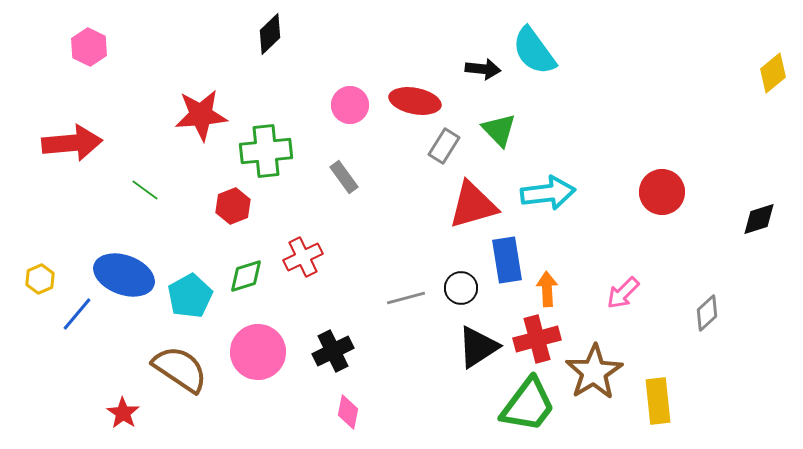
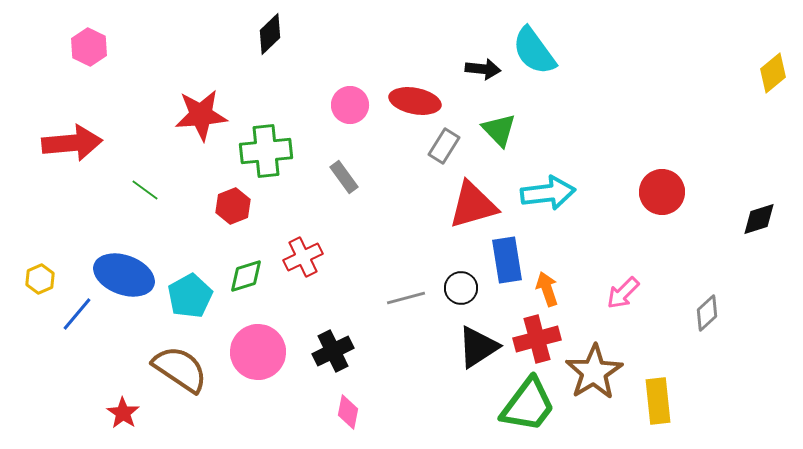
orange arrow at (547, 289): rotated 16 degrees counterclockwise
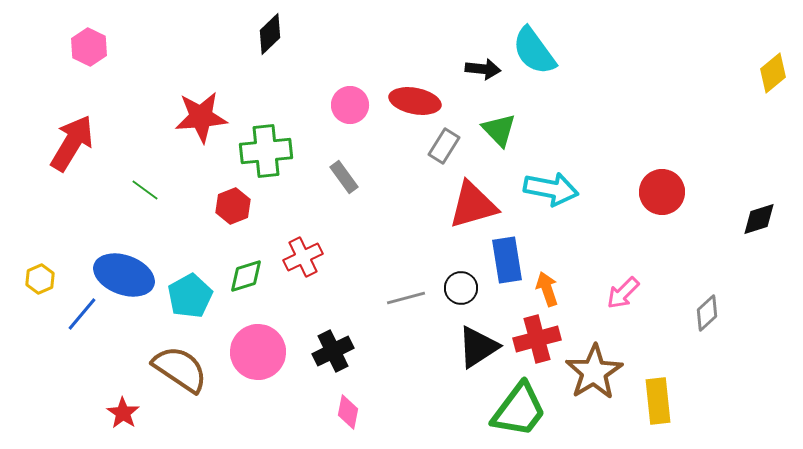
red star at (201, 115): moved 2 px down
red arrow at (72, 143): rotated 54 degrees counterclockwise
cyan arrow at (548, 193): moved 3 px right, 4 px up; rotated 18 degrees clockwise
blue line at (77, 314): moved 5 px right
green trapezoid at (528, 405): moved 9 px left, 5 px down
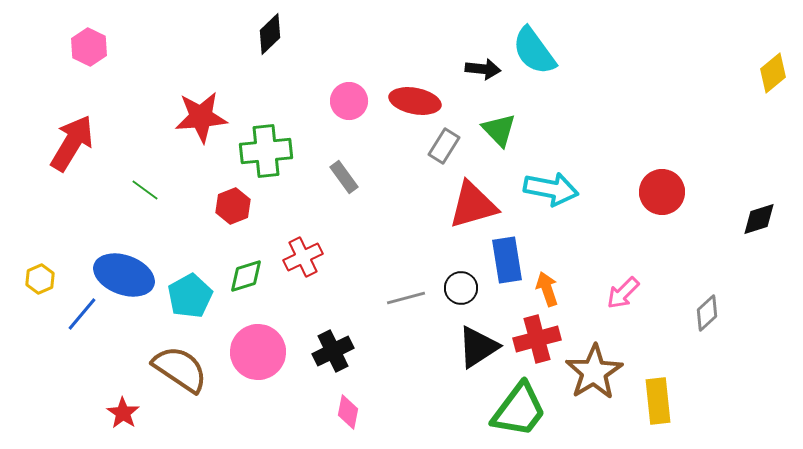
pink circle at (350, 105): moved 1 px left, 4 px up
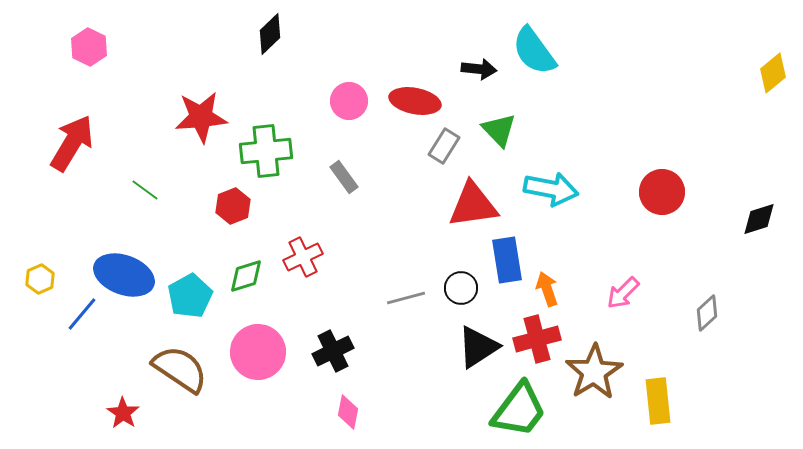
black arrow at (483, 69): moved 4 px left
red triangle at (473, 205): rotated 8 degrees clockwise
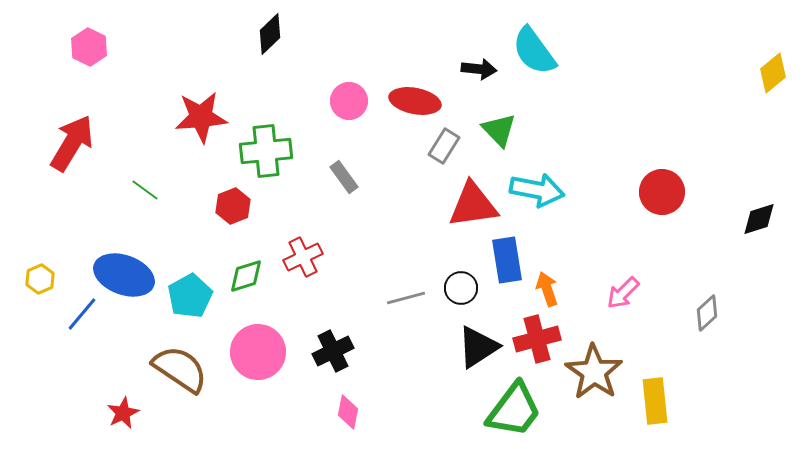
cyan arrow at (551, 189): moved 14 px left, 1 px down
brown star at (594, 372): rotated 6 degrees counterclockwise
yellow rectangle at (658, 401): moved 3 px left
green trapezoid at (519, 410): moved 5 px left
red star at (123, 413): rotated 12 degrees clockwise
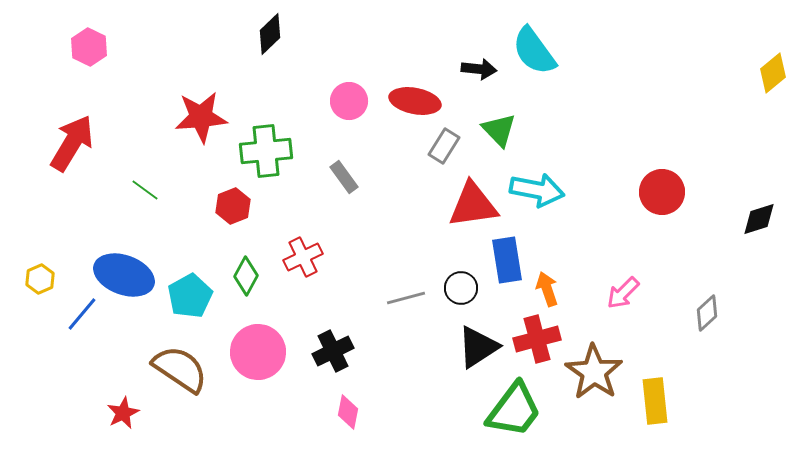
green diamond at (246, 276): rotated 45 degrees counterclockwise
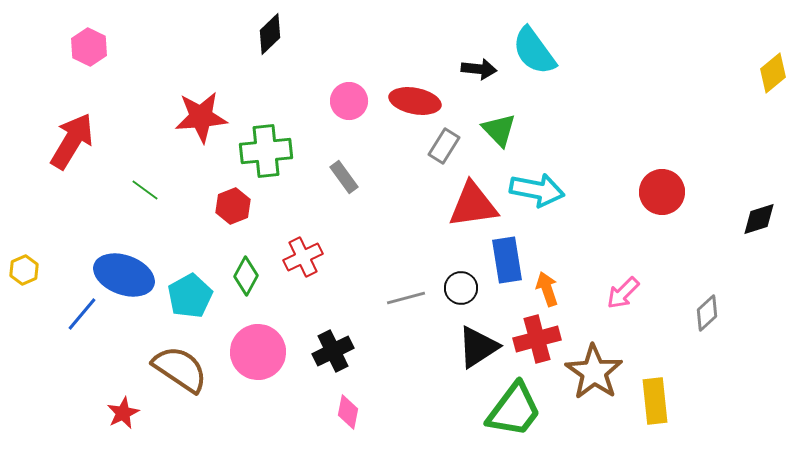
red arrow at (72, 143): moved 2 px up
yellow hexagon at (40, 279): moved 16 px left, 9 px up
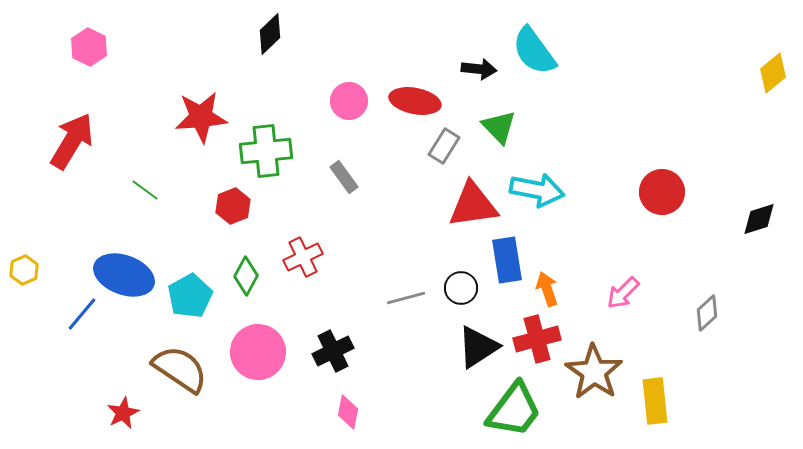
green triangle at (499, 130): moved 3 px up
